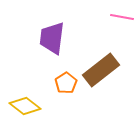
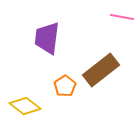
purple trapezoid: moved 5 px left
orange pentagon: moved 1 px left, 3 px down
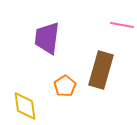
pink line: moved 8 px down
brown rectangle: rotated 36 degrees counterclockwise
yellow diamond: rotated 44 degrees clockwise
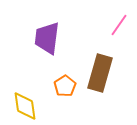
pink line: moved 3 px left; rotated 65 degrees counterclockwise
brown rectangle: moved 1 px left, 3 px down
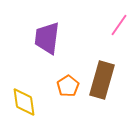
brown rectangle: moved 2 px right, 7 px down
orange pentagon: moved 3 px right
yellow diamond: moved 1 px left, 4 px up
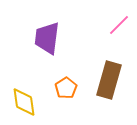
pink line: rotated 10 degrees clockwise
brown rectangle: moved 7 px right
orange pentagon: moved 2 px left, 2 px down
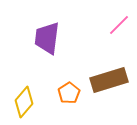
brown rectangle: rotated 57 degrees clockwise
orange pentagon: moved 3 px right, 5 px down
yellow diamond: rotated 48 degrees clockwise
